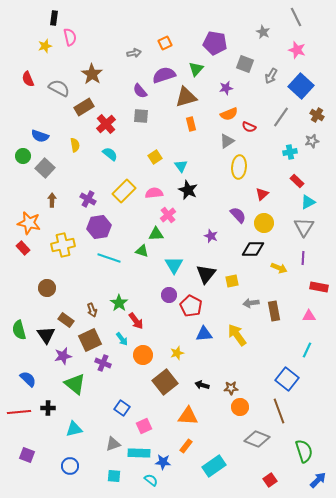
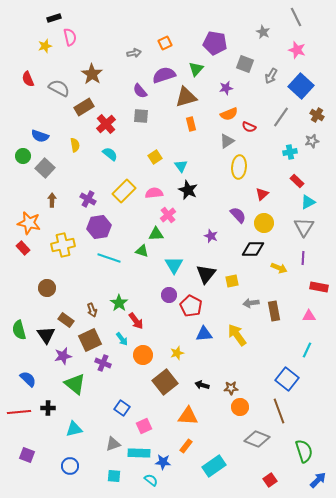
black rectangle at (54, 18): rotated 64 degrees clockwise
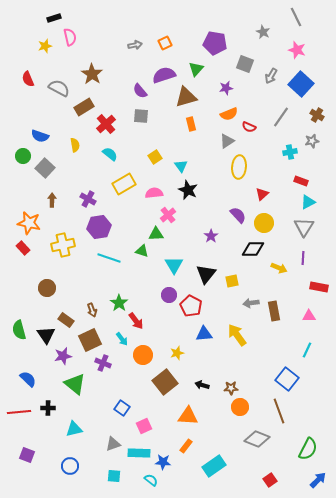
gray arrow at (134, 53): moved 1 px right, 8 px up
blue square at (301, 86): moved 2 px up
red rectangle at (297, 181): moved 4 px right; rotated 24 degrees counterclockwise
yellow rectangle at (124, 191): moved 7 px up; rotated 15 degrees clockwise
purple star at (211, 236): rotated 16 degrees clockwise
green semicircle at (304, 451): moved 4 px right, 2 px up; rotated 45 degrees clockwise
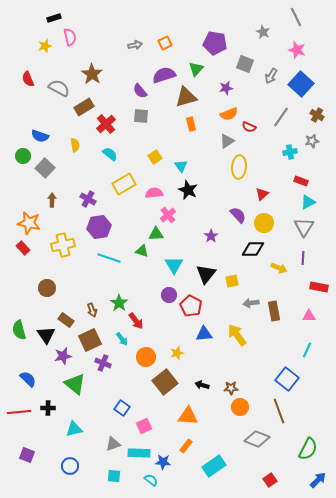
orange circle at (143, 355): moved 3 px right, 2 px down
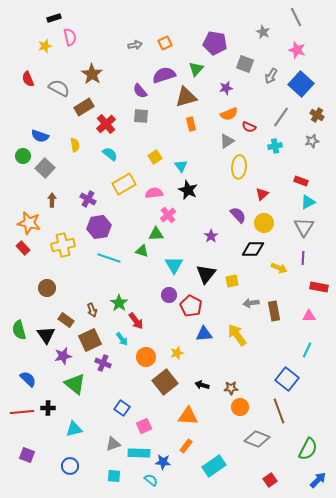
cyan cross at (290, 152): moved 15 px left, 6 px up
red line at (19, 412): moved 3 px right
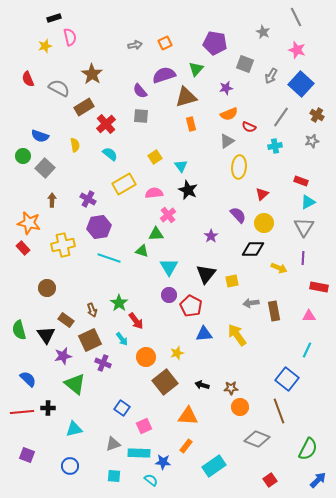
cyan triangle at (174, 265): moved 5 px left, 2 px down
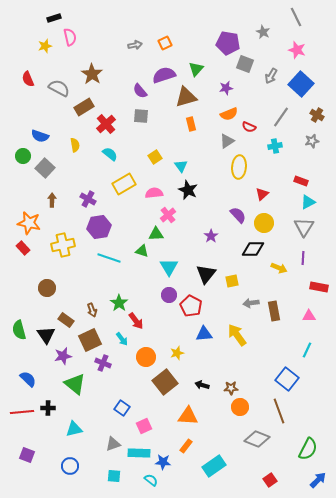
purple pentagon at (215, 43): moved 13 px right
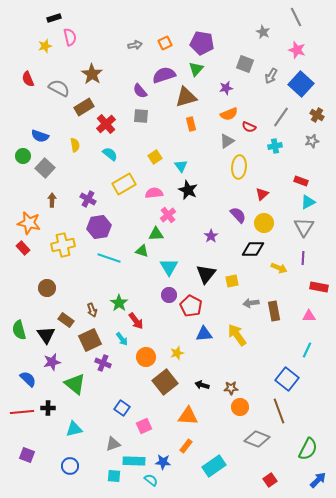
purple pentagon at (228, 43): moved 26 px left
purple star at (63, 356): moved 11 px left, 6 px down
cyan rectangle at (139, 453): moved 5 px left, 8 px down
